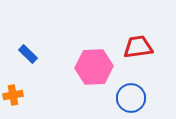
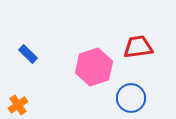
pink hexagon: rotated 15 degrees counterclockwise
orange cross: moved 5 px right, 10 px down; rotated 24 degrees counterclockwise
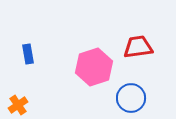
blue rectangle: rotated 36 degrees clockwise
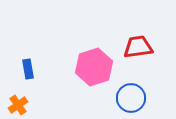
blue rectangle: moved 15 px down
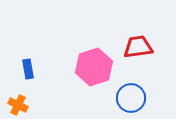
orange cross: rotated 30 degrees counterclockwise
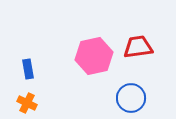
pink hexagon: moved 11 px up; rotated 6 degrees clockwise
orange cross: moved 9 px right, 2 px up
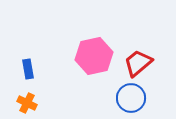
red trapezoid: moved 16 px down; rotated 32 degrees counterclockwise
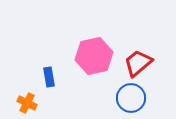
blue rectangle: moved 21 px right, 8 px down
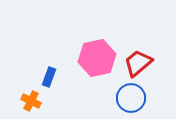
pink hexagon: moved 3 px right, 2 px down
blue rectangle: rotated 30 degrees clockwise
orange cross: moved 4 px right, 2 px up
